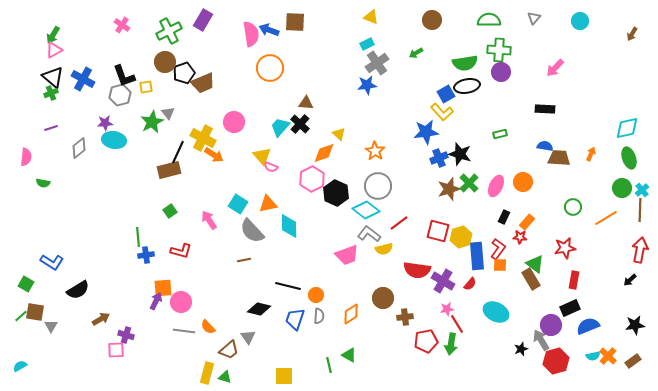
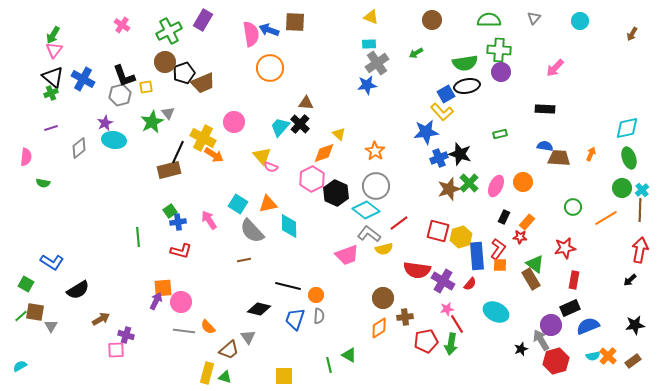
cyan rectangle at (367, 44): moved 2 px right; rotated 24 degrees clockwise
pink triangle at (54, 50): rotated 24 degrees counterclockwise
purple star at (105, 123): rotated 21 degrees counterclockwise
gray circle at (378, 186): moved 2 px left
blue cross at (146, 255): moved 32 px right, 33 px up
orange diamond at (351, 314): moved 28 px right, 14 px down
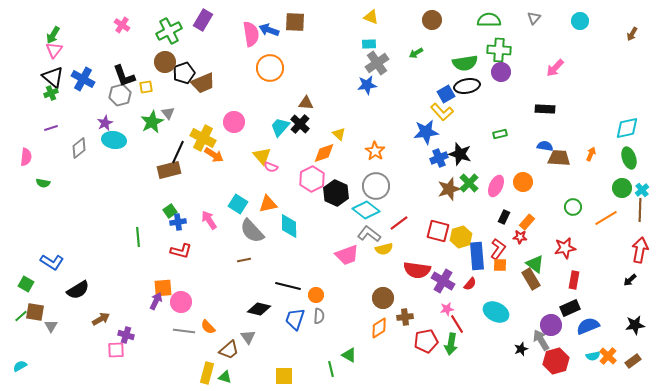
green line at (329, 365): moved 2 px right, 4 px down
